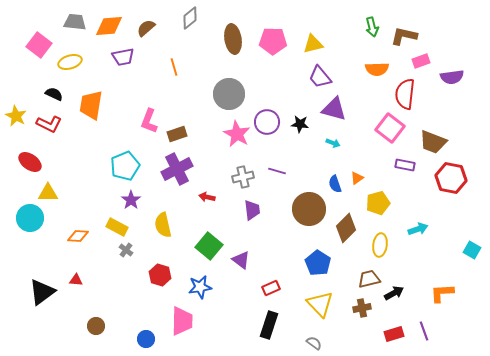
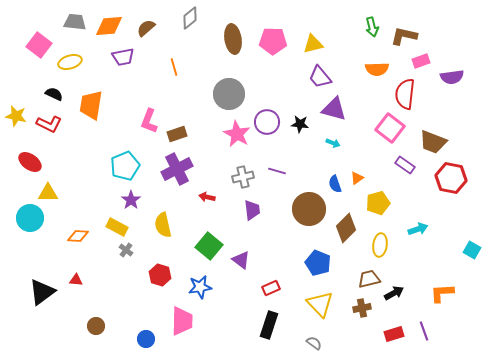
yellow star at (16, 116): rotated 15 degrees counterclockwise
purple rectangle at (405, 165): rotated 24 degrees clockwise
blue pentagon at (318, 263): rotated 10 degrees counterclockwise
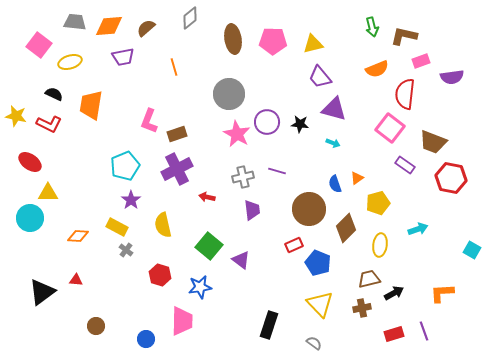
orange semicircle at (377, 69): rotated 20 degrees counterclockwise
red rectangle at (271, 288): moved 23 px right, 43 px up
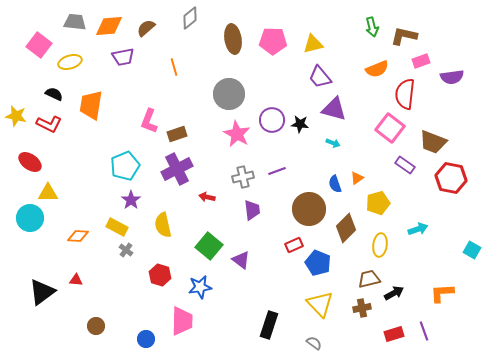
purple circle at (267, 122): moved 5 px right, 2 px up
purple line at (277, 171): rotated 36 degrees counterclockwise
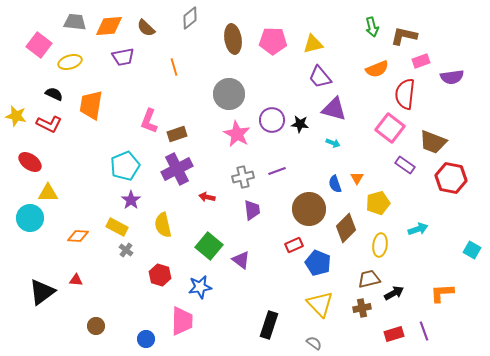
brown semicircle at (146, 28): rotated 96 degrees counterclockwise
orange triangle at (357, 178): rotated 24 degrees counterclockwise
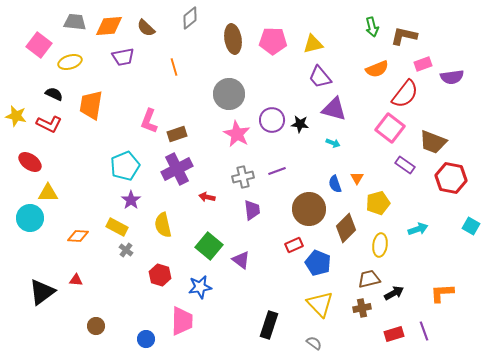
pink rectangle at (421, 61): moved 2 px right, 3 px down
red semicircle at (405, 94): rotated 148 degrees counterclockwise
cyan square at (472, 250): moved 1 px left, 24 px up
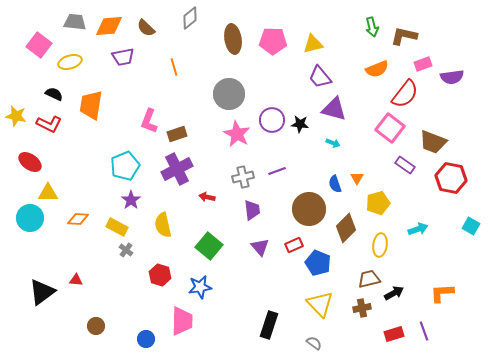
orange diamond at (78, 236): moved 17 px up
purple triangle at (241, 260): moved 19 px right, 13 px up; rotated 12 degrees clockwise
